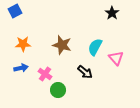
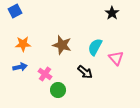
blue arrow: moved 1 px left, 1 px up
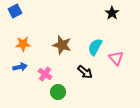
green circle: moved 2 px down
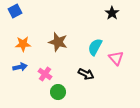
brown star: moved 4 px left, 3 px up
black arrow: moved 1 px right, 2 px down; rotated 14 degrees counterclockwise
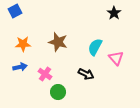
black star: moved 2 px right
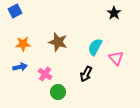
black arrow: rotated 91 degrees clockwise
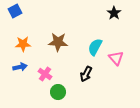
brown star: rotated 12 degrees counterclockwise
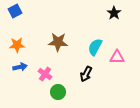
orange star: moved 6 px left, 1 px down
pink triangle: moved 1 px right, 1 px up; rotated 49 degrees counterclockwise
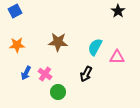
black star: moved 4 px right, 2 px up
blue arrow: moved 6 px right, 6 px down; rotated 128 degrees clockwise
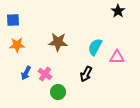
blue square: moved 2 px left, 9 px down; rotated 24 degrees clockwise
